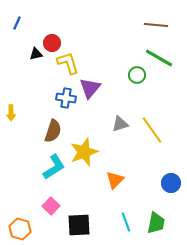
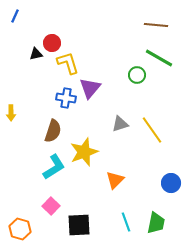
blue line: moved 2 px left, 7 px up
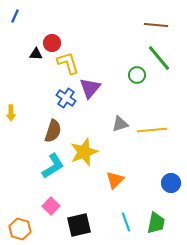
black triangle: rotated 16 degrees clockwise
green line: rotated 20 degrees clockwise
blue cross: rotated 24 degrees clockwise
yellow line: rotated 60 degrees counterclockwise
cyan L-shape: moved 1 px left, 1 px up
black square: rotated 10 degrees counterclockwise
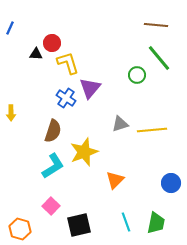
blue line: moved 5 px left, 12 px down
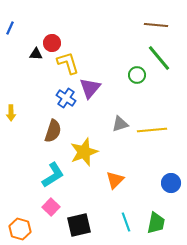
cyan L-shape: moved 9 px down
pink square: moved 1 px down
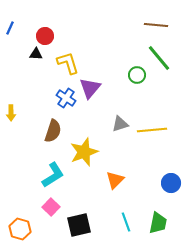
red circle: moved 7 px left, 7 px up
green trapezoid: moved 2 px right
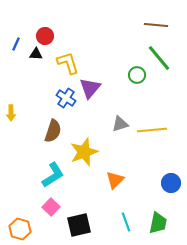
blue line: moved 6 px right, 16 px down
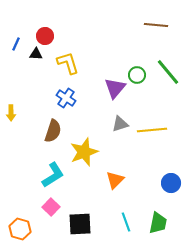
green line: moved 9 px right, 14 px down
purple triangle: moved 25 px right
black square: moved 1 px right, 1 px up; rotated 10 degrees clockwise
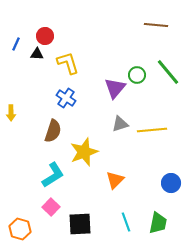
black triangle: moved 1 px right
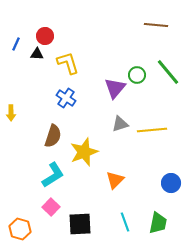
brown semicircle: moved 5 px down
cyan line: moved 1 px left
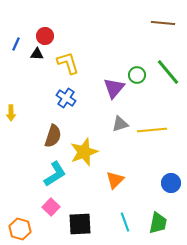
brown line: moved 7 px right, 2 px up
purple triangle: moved 1 px left
cyan L-shape: moved 2 px right, 1 px up
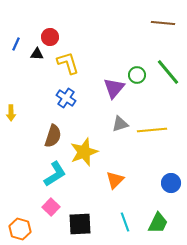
red circle: moved 5 px right, 1 px down
green trapezoid: rotated 15 degrees clockwise
